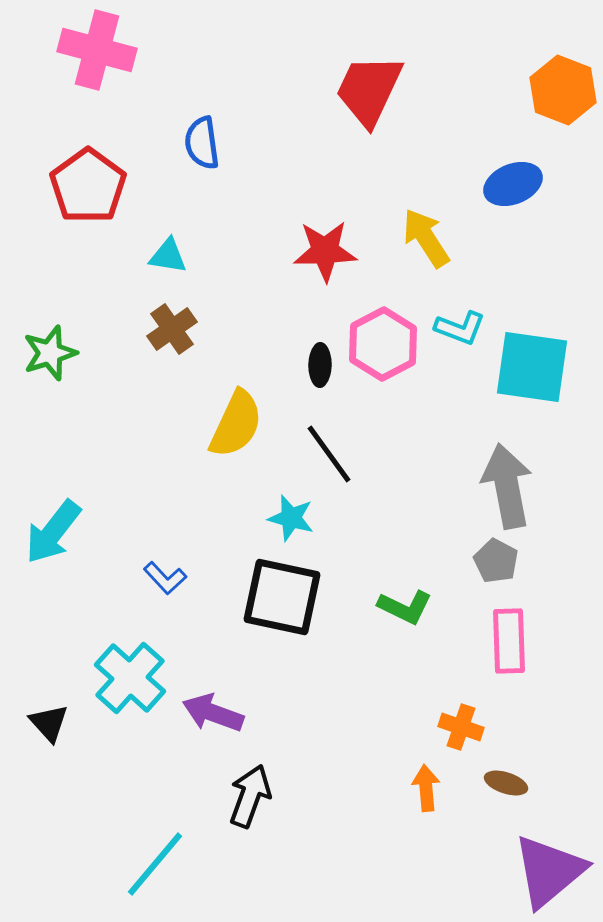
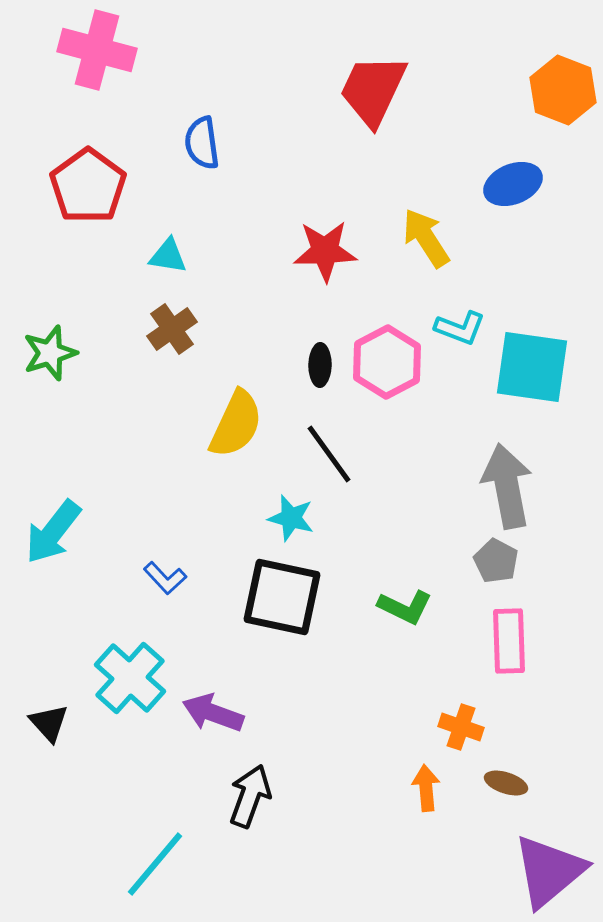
red trapezoid: moved 4 px right
pink hexagon: moved 4 px right, 18 px down
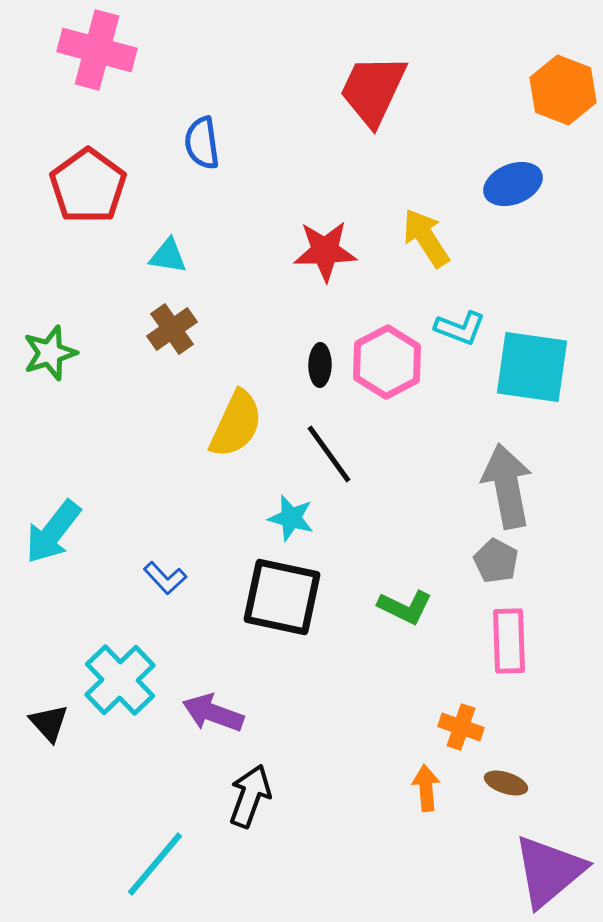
cyan cross: moved 10 px left, 2 px down; rotated 4 degrees clockwise
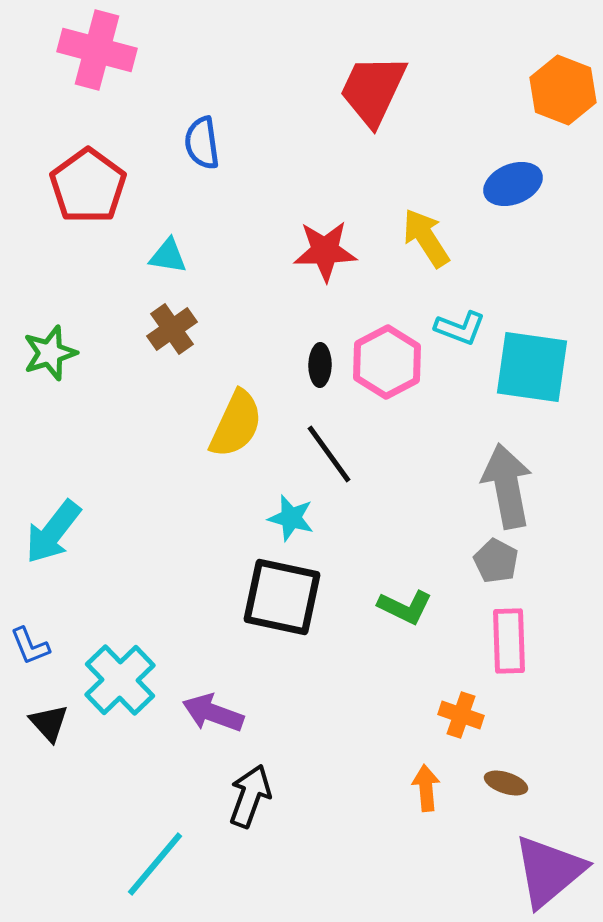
blue L-shape: moved 135 px left, 68 px down; rotated 21 degrees clockwise
orange cross: moved 12 px up
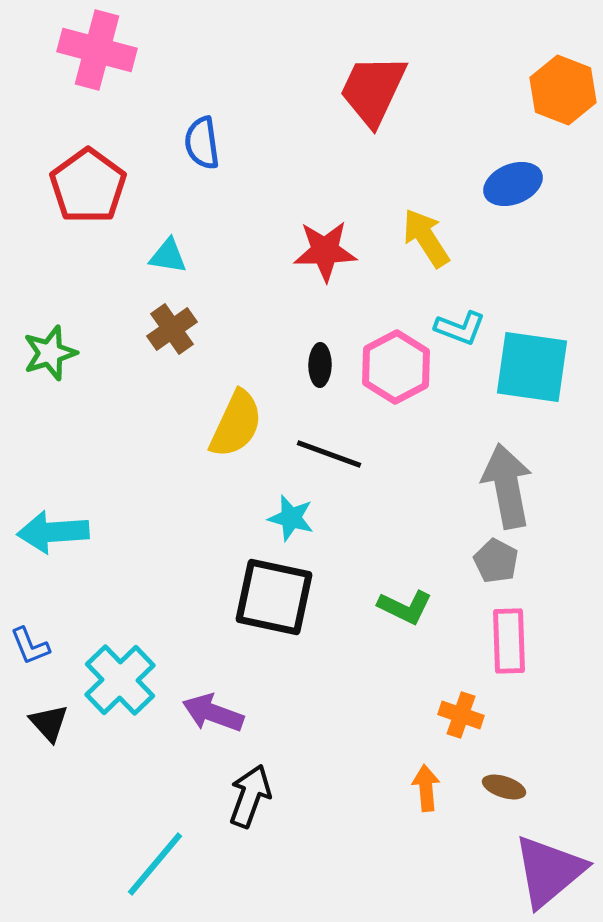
pink hexagon: moved 9 px right, 5 px down
black line: rotated 34 degrees counterclockwise
cyan arrow: rotated 48 degrees clockwise
black square: moved 8 px left
brown ellipse: moved 2 px left, 4 px down
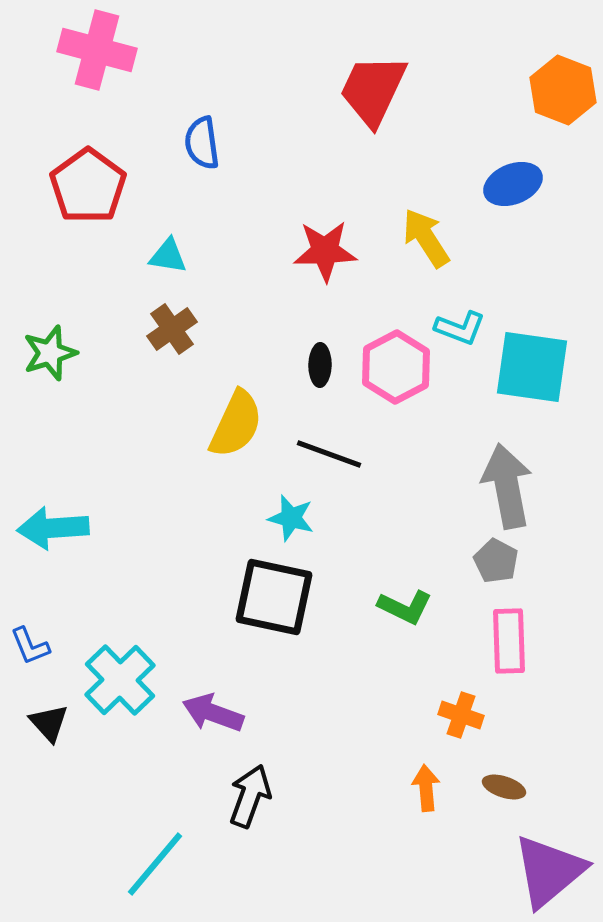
cyan arrow: moved 4 px up
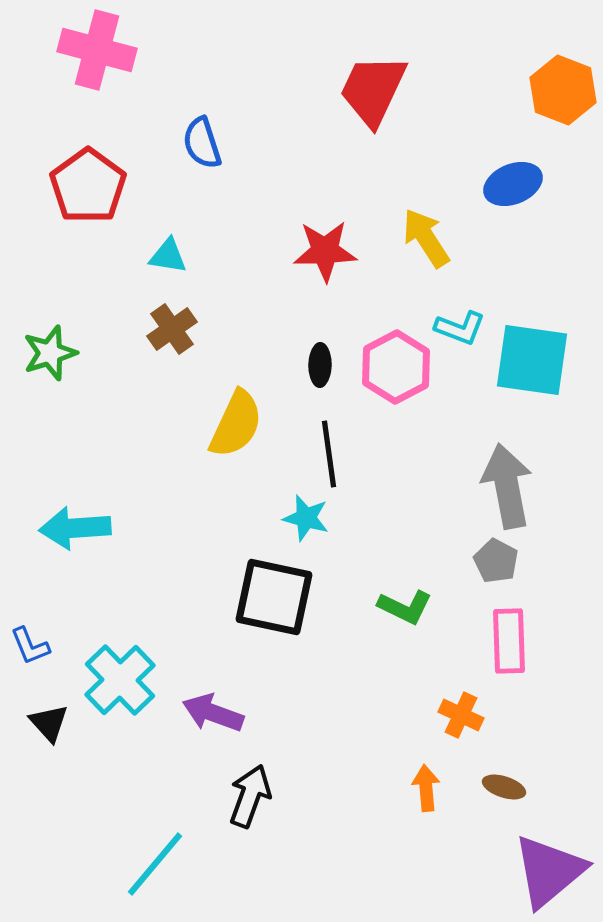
blue semicircle: rotated 10 degrees counterclockwise
cyan square: moved 7 px up
black line: rotated 62 degrees clockwise
cyan star: moved 15 px right
cyan arrow: moved 22 px right
orange cross: rotated 6 degrees clockwise
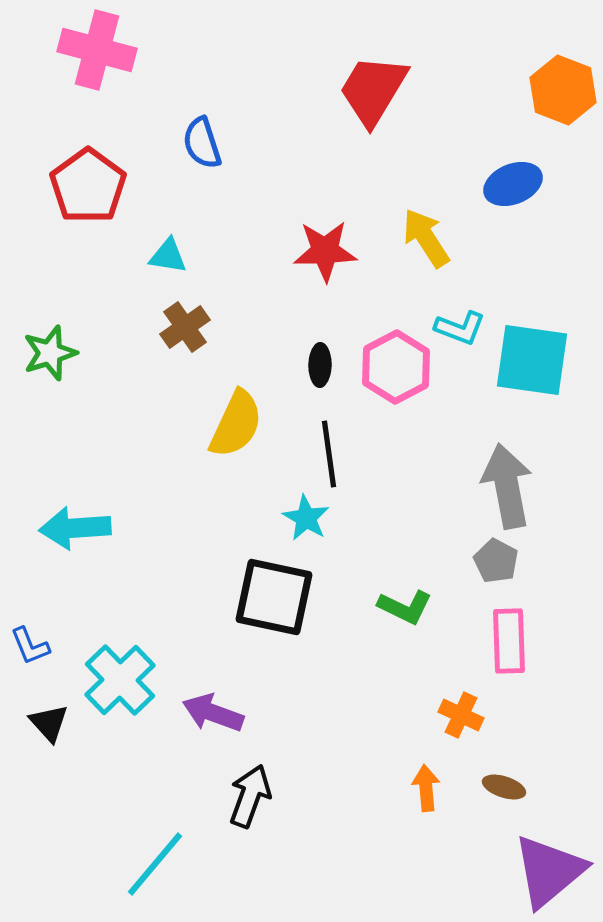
red trapezoid: rotated 6 degrees clockwise
brown cross: moved 13 px right, 2 px up
cyan star: rotated 15 degrees clockwise
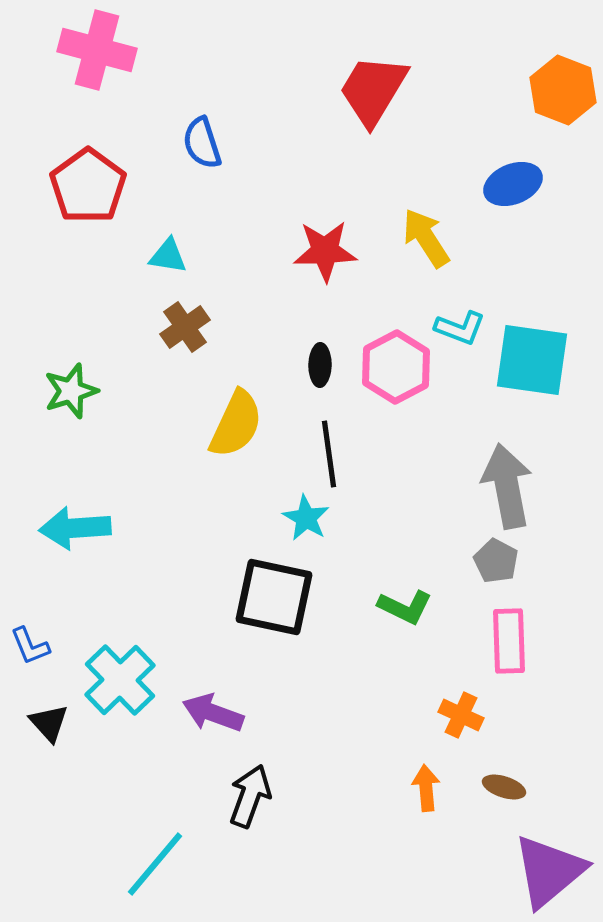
green star: moved 21 px right, 38 px down
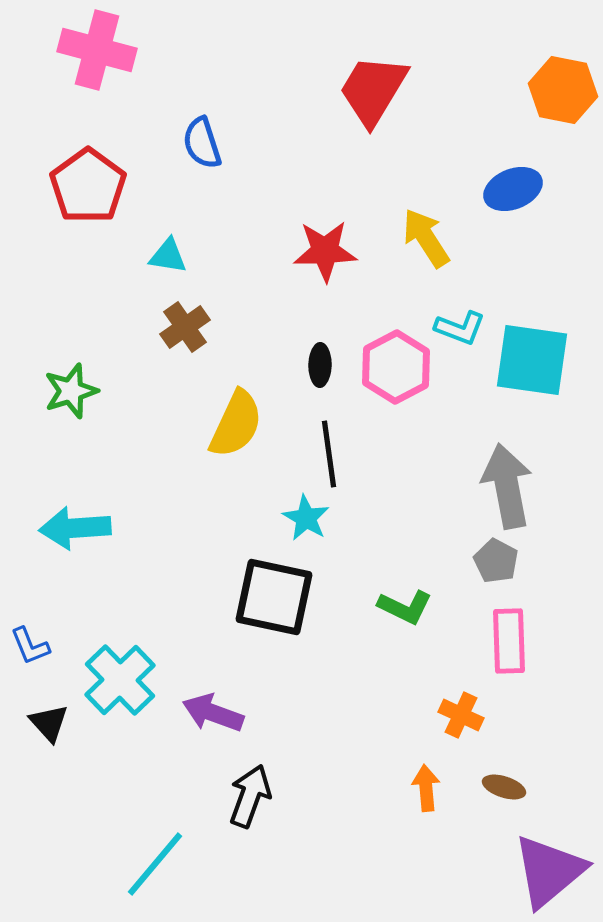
orange hexagon: rotated 10 degrees counterclockwise
blue ellipse: moved 5 px down
